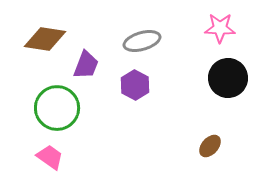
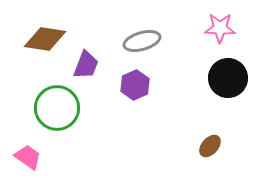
purple hexagon: rotated 8 degrees clockwise
pink trapezoid: moved 22 px left
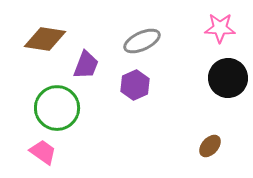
gray ellipse: rotated 9 degrees counterclockwise
pink trapezoid: moved 15 px right, 5 px up
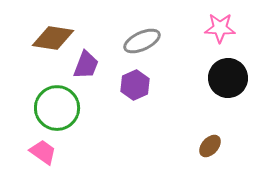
brown diamond: moved 8 px right, 1 px up
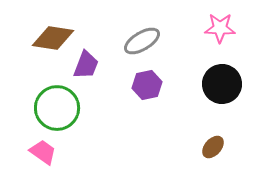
gray ellipse: rotated 6 degrees counterclockwise
black circle: moved 6 px left, 6 px down
purple hexagon: moved 12 px right; rotated 12 degrees clockwise
brown ellipse: moved 3 px right, 1 px down
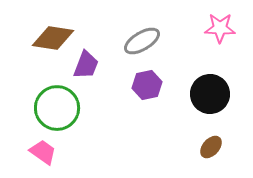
black circle: moved 12 px left, 10 px down
brown ellipse: moved 2 px left
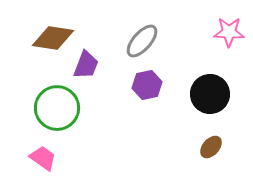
pink star: moved 9 px right, 4 px down
gray ellipse: rotated 18 degrees counterclockwise
pink trapezoid: moved 6 px down
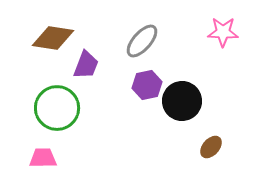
pink star: moved 6 px left
black circle: moved 28 px left, 7 px down
pink trapezoid: rotated 36 degrees counterclockwise
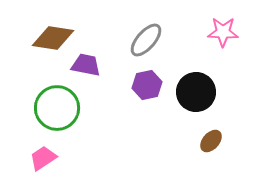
gray ellipse: moved 4 px right, 1 px up
purple trapezoid: rotated 100 degrees counterclockwise
black circle: moved 14 px right, 9 px up
brown ellipse: moved 6 px up
pink trapezoid: rotated 32 degrees counterclockwise
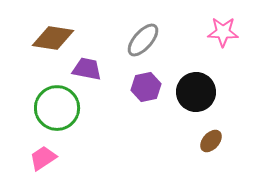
gray ellipse: moved 3 px left
purple trapezoid: moved 1 px right, 4 px down
purple hexagon: moved 1 px left, 2 px down
